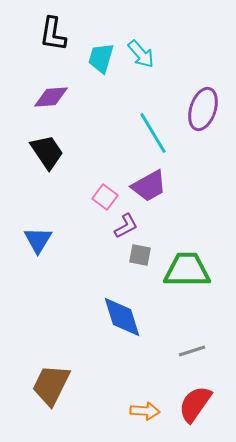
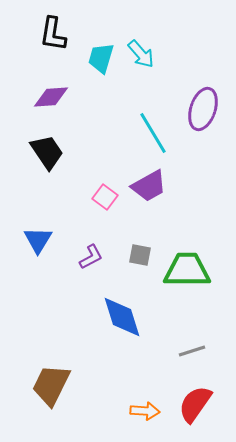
purple L-shape: moved 35 px left, 31 px down
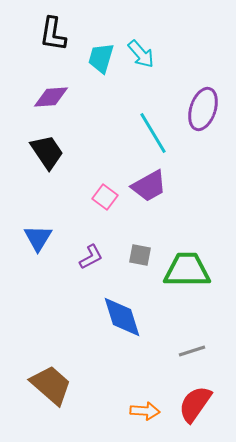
blue triangle: moved 2 px up
brown trapezoid: rotated 105 degrees clockwise
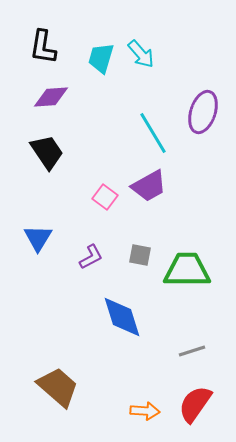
black L-shape: moved 10 px left, 13 px down
purple ellipse: moved 3 px down
brown trapezoid: moved 7 px right, 2 px down
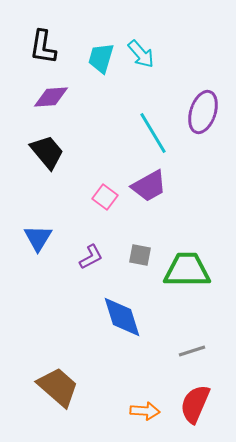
black trapezoid: rotated 6 degrees counterclockwise
red semicircle: rotated 12 degrees counterclockwise
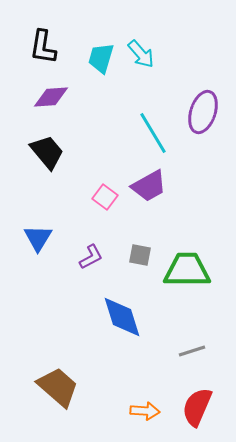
red semicircle: moved 2 px right, 3 px down
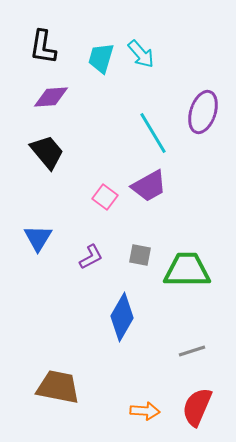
blue diamond: rotated 48 degrees clockwise
brown trapezoid: rotated 30 degrees counterclockwise
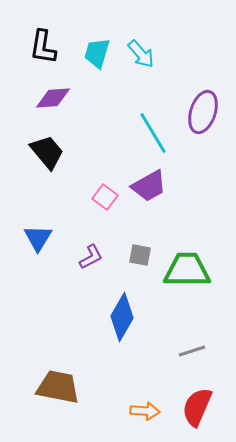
cyan trapezoid: moved 4 px left, 5 px up
purple diamond: moved 2 px right, 1 px down
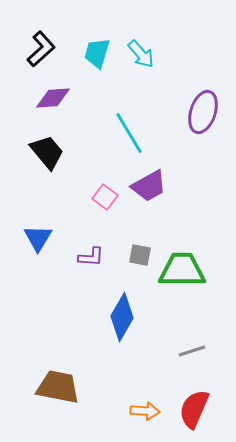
black L-shape: moved 2 px left, 2 px down; rotated 141 degrees counterclockwise
cyan line: moved 24 px left
purple L-shape: rotated 32 degrees clockwise
green trapezoid: moved 5 px left
red semicircle: moved 3 px left, 2 px down
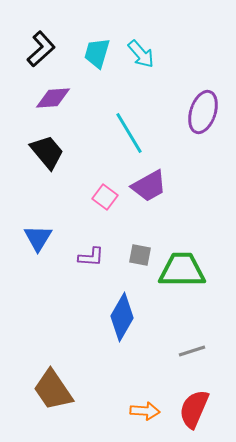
brown trapezoid: moved 5 px left, 3 px down; rotated 135 degrees counterclockwise
